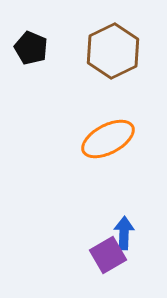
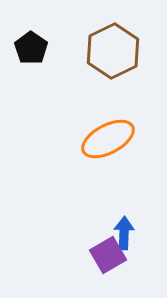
black pentagon: rotated 12 degrees clockwise
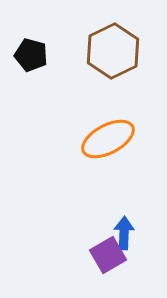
black pentagon: moved 7 px down; rotated 20 degrees counterclockwise
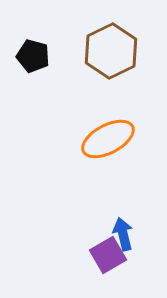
brown hexagon: moved 2 px left
black pentagon: moved 2 px right, 1 px down
blue arrow: moved 1 px left, 1 px down; rotated 16 degrees counterclockwise
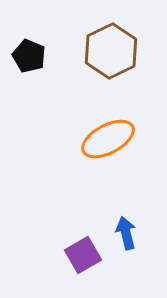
black pentagon: moved 4 px left; rotated 8 degrees clockwise
blue arrow: moved 3 px right, 1 px up
purple square: moved 25 px left
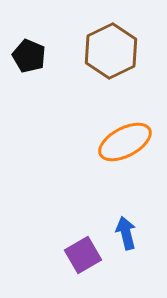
orange ellipse: moved 17 px right, 3 px down
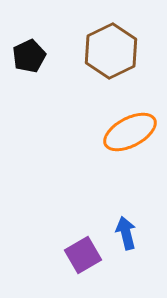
black pentagon: rotated 24 degrees clockwise
orange ellipse: moved 5 px right, 10 px up
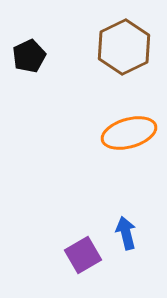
brown hexagon: moved 13 px right, 4 px up
orange ellipse: moved 1 px left, 1 px down; rotated 12 degrees clockwise
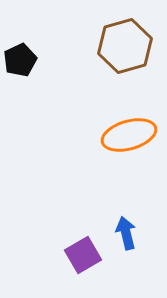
brown hexagon: moved 1 px right, 1 px up; rotated 10 degrees clockwise
black pentagon: moved 9 px left, 4 px down
orange ellipse: moved 2 px down
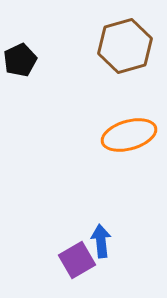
blue arrow: moved 25 px left, 8 px down; rotated 8 degrees clockwise
purple square: moved 6 px left, 5 px down
